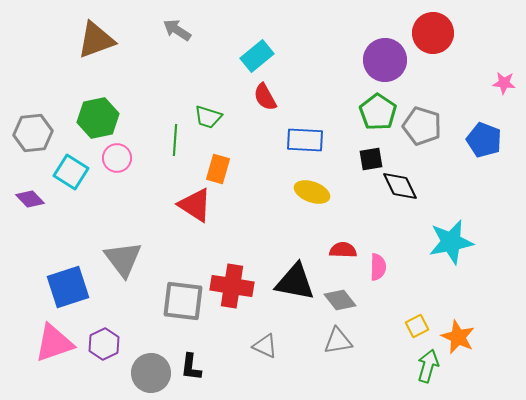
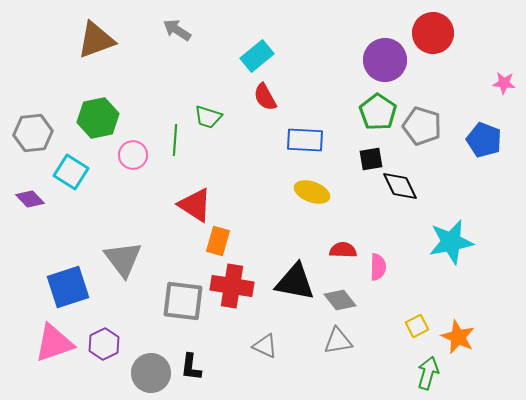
pink circle at (117, 158): moved 16 px right, 3 px up
orange rectangle at (218, 169): moved 72 px down
green arrow at (428, 366): moved 7 px down
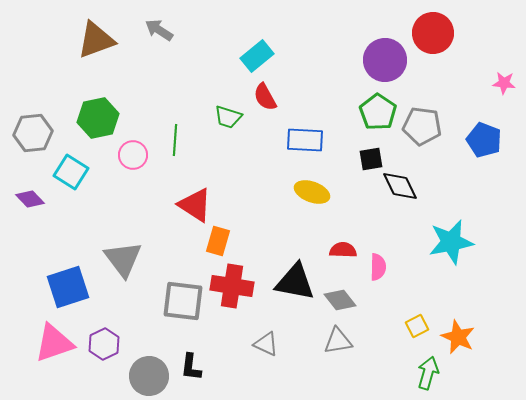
gray arrow at (177, 30): moved 18 px left
green trapezoid at (208, 117): moved 20 px right
gray pentagon at (422, 126): rotated 9 degrees counterclockwise
gray triangle at (265, 346): moved 1 px right, 2 px up
gray circle at (151, 373): moved 2 px left, 3 px down
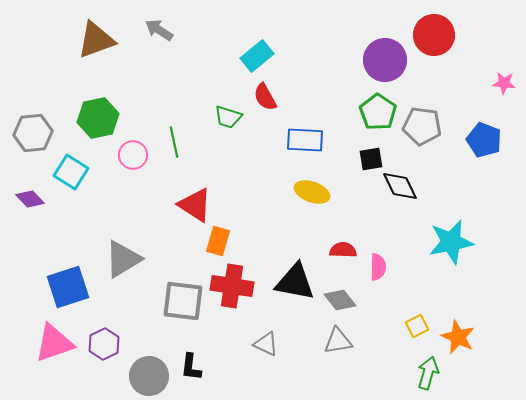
red circle at (433, 33): moved 1 px right, 2 px down
green line at (175, 140): moved 1 px left, 2 px down; rotated 16 degrees counterclockwise
gray triangle at (123, 259): rotated 36 degrees clockwise
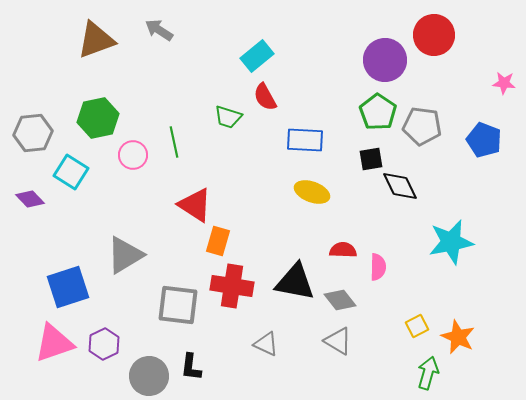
gray triangle at (123, 259): moved 2 px right, 4 px up
gray square at (183, 301): moved 5 px left, 4 px down
gray triangle at (338, 341): rotated 40 degrees clockwise
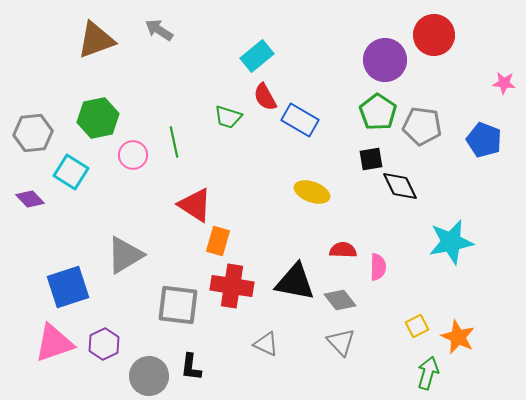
blue rectangle at (305, 140): moved 5 px left, 20 px up; rotated 27 degrees clockwise
gray triangle at (338, 341): moved 3 px right, 1 px down; rotated 16 degrees clockwise
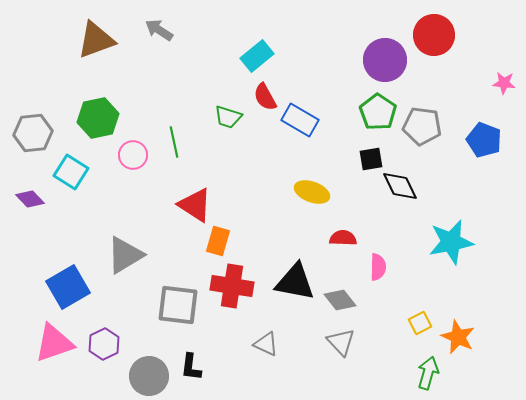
red semicircle at (343, 250): moved 12 px up
blue square at (68, 287): rotated 12 degrees counterclockwise
yellow square at (417, 326): moved 3 px right, 3 px up
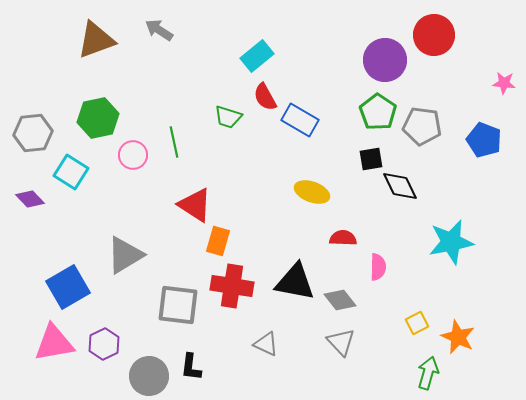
yellow square at (420, 323): moved 3 px left
pink triangle at (54, 343): rotated 9 degrees clockwise
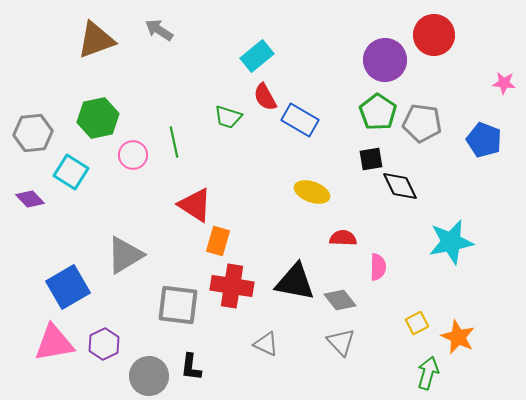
gray pentagon at (422, 126): moved 3 px up
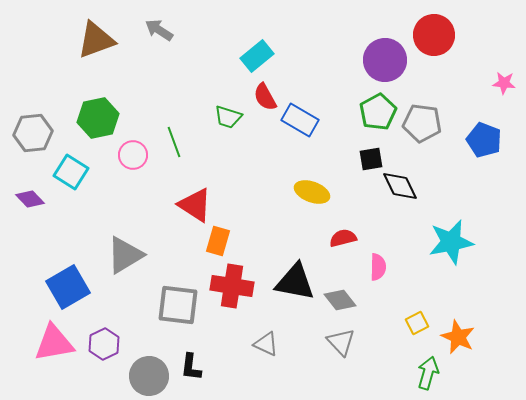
green pentagon at (378, 112): rotated 9 degrees clockwise
green line at (174, 142): rotated 8 degrees counterclockwise
red semicircle at (343, 238): rotated 16 degrees counterclockwise
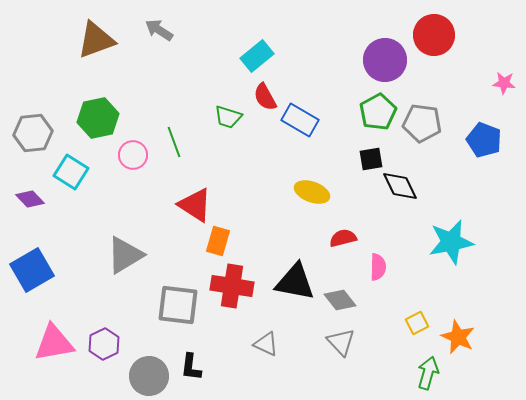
blue square at (68, 287): moved 36 px left, 17 px up
